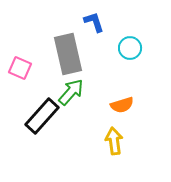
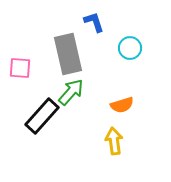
pink square: rotated 20 degrees counterclockwise
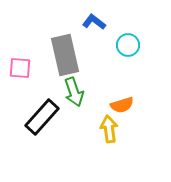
blue L-shape: rotated 35 degrees counterclockwise
cyan circle: moved 2 px left, 3 px up
gray rectangle: moved 3 px left, 1 px down
green arrow: moved 3 px right; rotated 120 degrees clockwise
black rectangle: moved 1 px down
yellow arrow: moved 5 px left, 12 px up
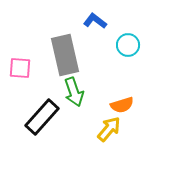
blue L-shape: moved 1 px right, 1 px up
yellow arrow: rotated 48 degrees clockwise
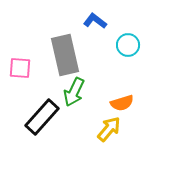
green arrow: rotated 44 degrees clockwise
orange semicircle: moved 2 px up
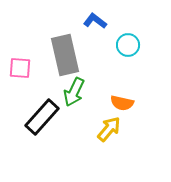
orange semicircle: rotated 30 degrees clockwise
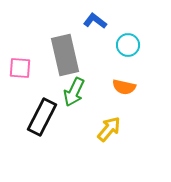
orange semicircle: moved 2 px right, 16 px up
black rectangle: rotated 15 degrees counterclockwise
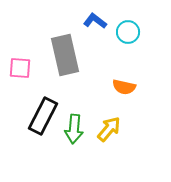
cyan circle: moved 13 px up
green arrow: moved 37 px down; rotated 20 degrees counterclockwise
black rectangle: moved 1 px right, 1 px up
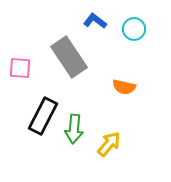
cyan circle: moved 6 px right, 3 px up
gray rectangle: moved 4 px right, 2 px down; rotated 21 degrees counterclockwise
yellow arrow: moved 15 px down
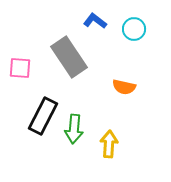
yellow arrow: rotated 36 degrees counterclockwise
